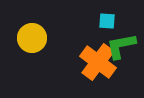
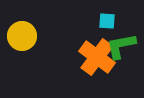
yellow circle: moved 10 px left, 2 px up
orange cross: moved 1 px left, 5 px up
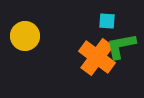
yellow circle: moved 3 px right
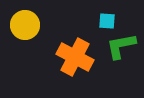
yellow circle: moved 11 px up
orange cross: moved 22 px left; rotated 9 degrees counterclockwise
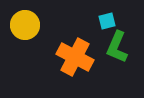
cyan square: rotated 18 degrees counterclockwise
green L-shape: moved 4 px left, 1 px down; rotated 56 degrees counterclockwise
